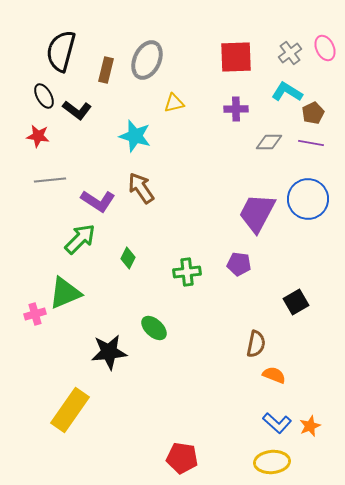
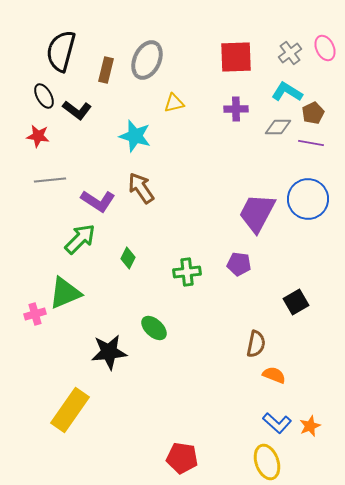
gray diamond: moved 9 px right, 15 px up
yellow ellipse: moved 5 px left; rotated 76 degrees clockwise
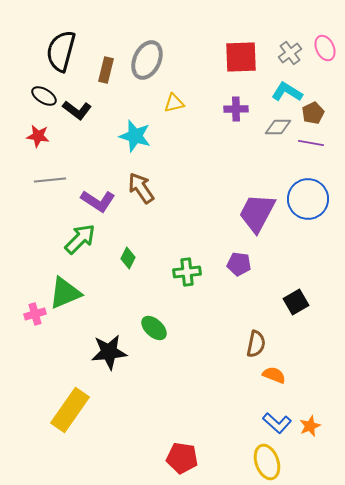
red square: moved 5 px right
black ellipse: rotated 30 degrees counterclockwise
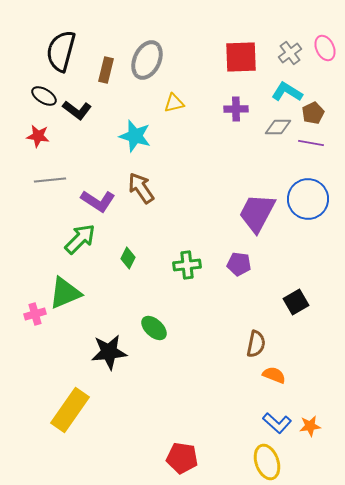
green cross: moved 7 px up
orange star: rotated 15 degrees clockwise
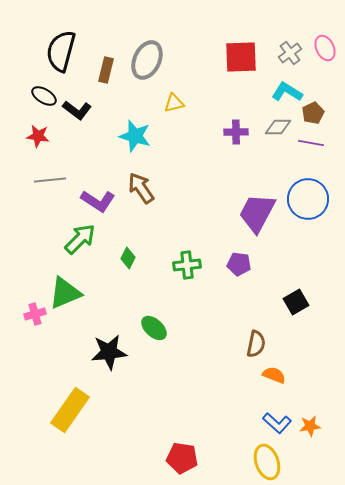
purple cross: moved 23 px down
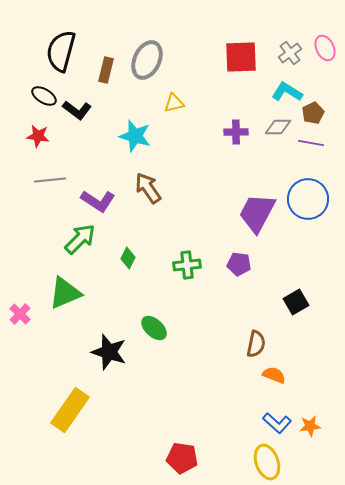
brown arrow: moved 7 px right
pink cross: moved 15 px left; rotated 30 degrees counterclockwise
black star: rotated 24 degrees clockwise
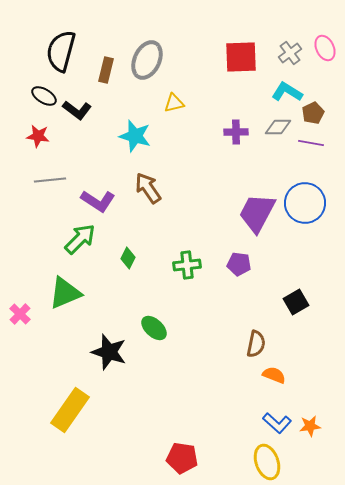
blue circle: moved 3 px left, 4 px down
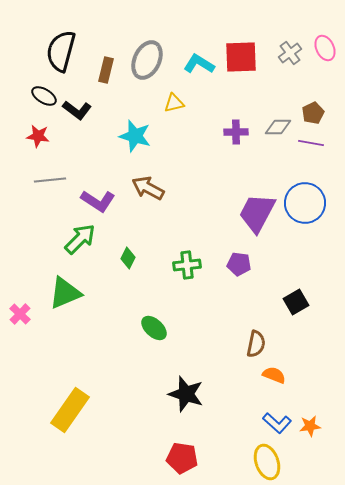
cyan L-shape: moved 88 px left, 28 px up
brown arrow: rotated 28 degrees counterclockwise
black star: moved 77 px right, 42 px down
